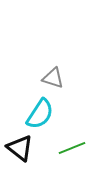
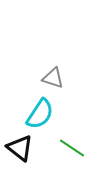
green line: rotated 56 degrees clockwise
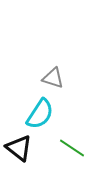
black triangle: moved 1 px left
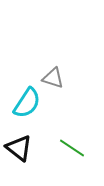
cyan semicircle: moved 13 px left, 11 px up
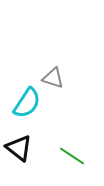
green line: moved 8 px down
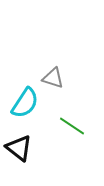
cyan semicircle: moved 2 px left
green line: moved 30 px up
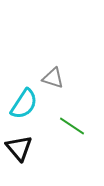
cyan semicircle: moved 1 px left, 1 px down
black triangle: rotated 12 degrees clockwise
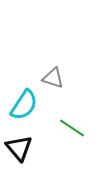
cyan semicircle: moved 1 px down
green line: moved 2 px down
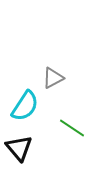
gray triangle: rotated 45 degrees counterclockwise
cyan semicircle: moved 1 px right, 1 px down
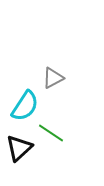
green line: moved 21 px left, 5 px down
black triangle: rotated 28 degrees clockwise
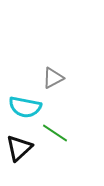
cyan semicircle: moved 1 px down; rotated 68 degrees clockwise
green line: moved 4 px right
